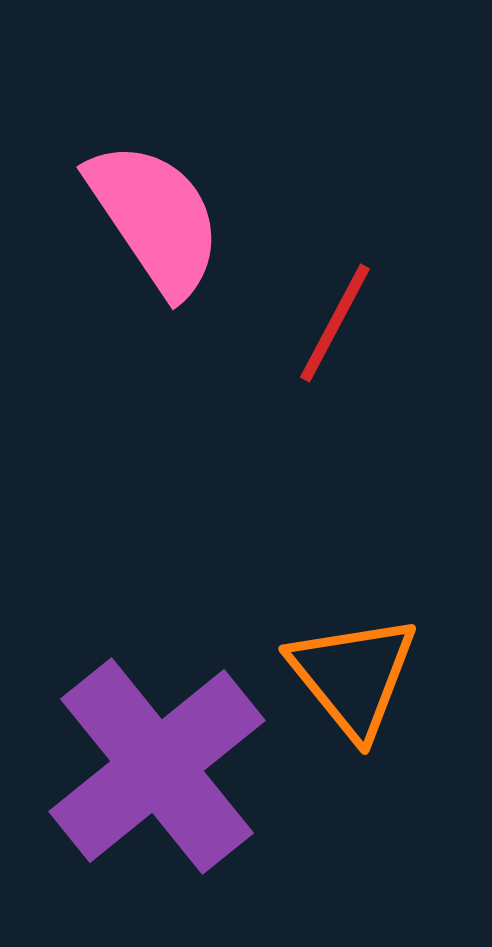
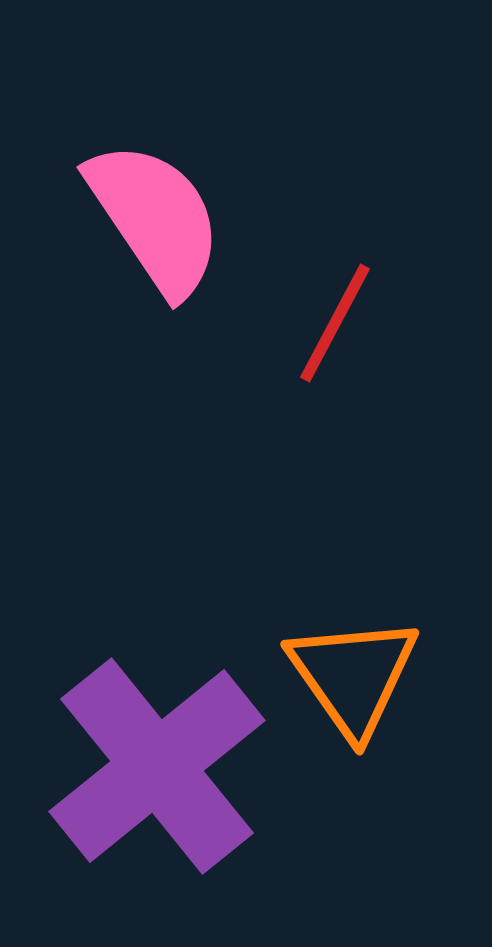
orange triangle: rotated 4 degrees clockwise
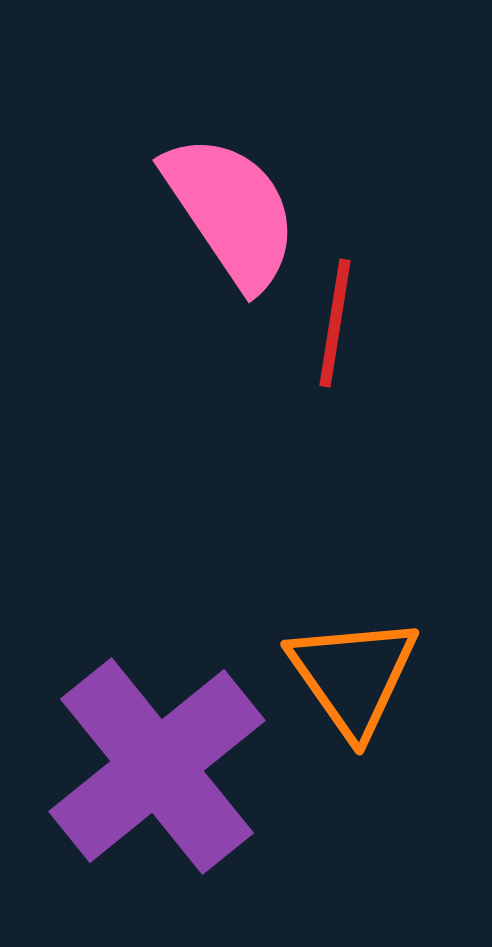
pink semicircle: moved 76 px right, 7 px up
red line: rotated 19 degrees counterclockwise
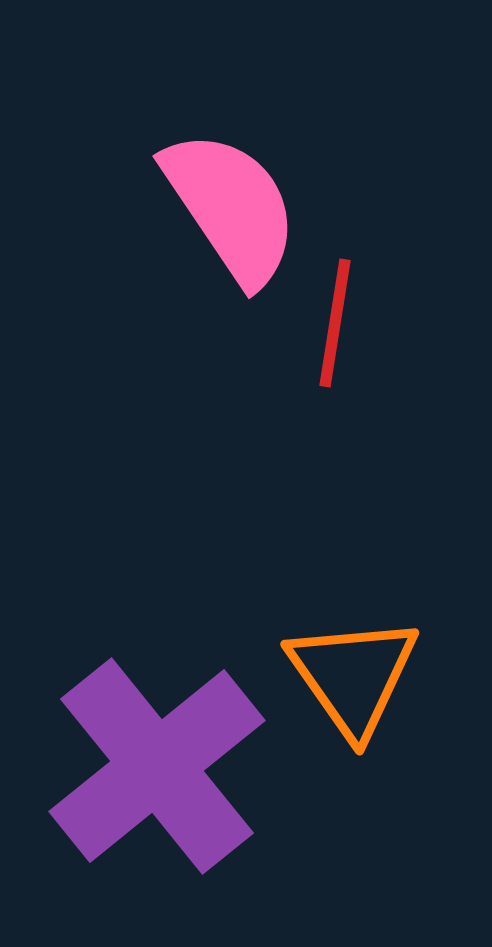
pink semicircle: moved 4 px up
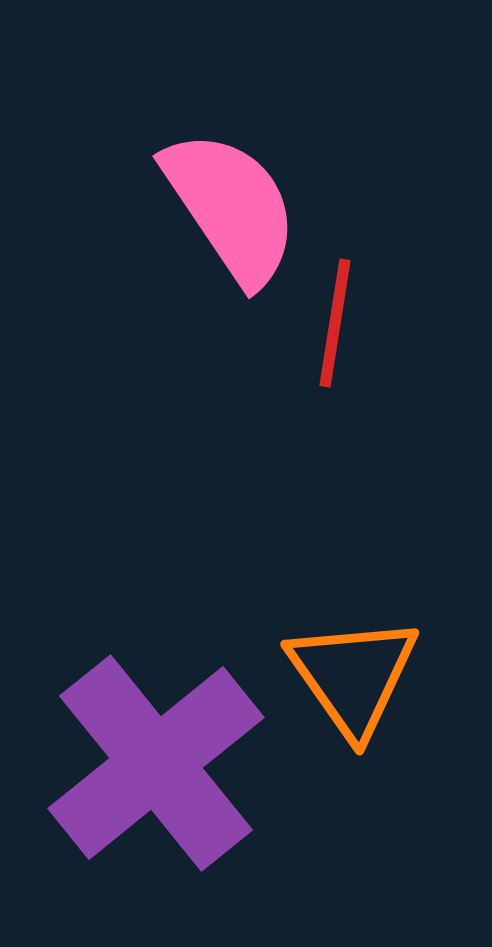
purple cross: moved 1 px left, 3 px up
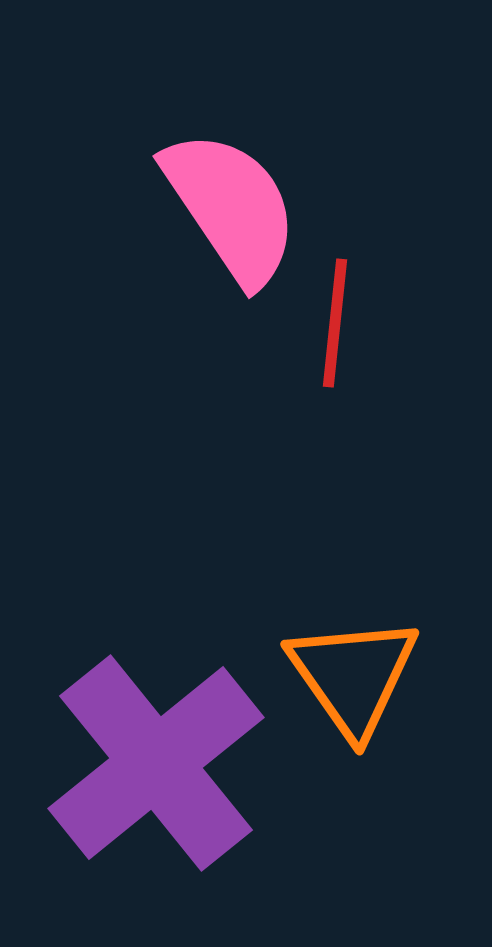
red line: rotated 3 degrees counterclockwise
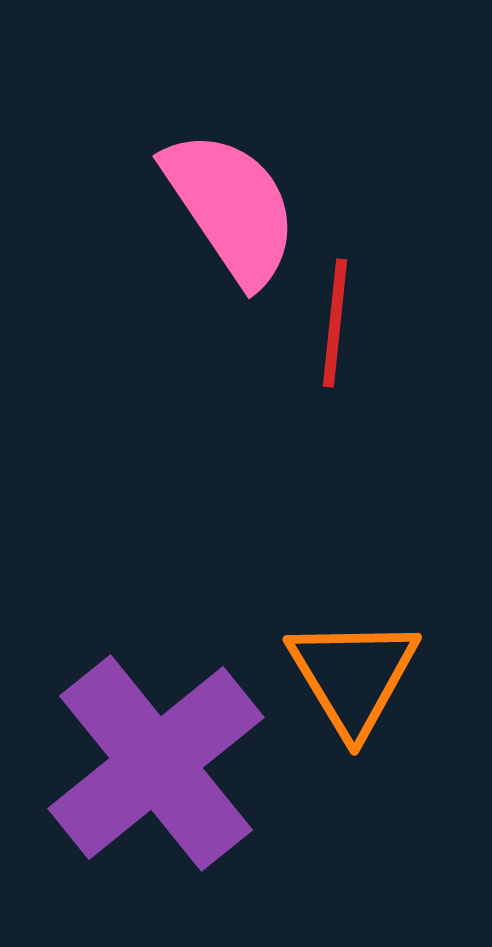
orange triangle: rotated 4 degrees clockwise
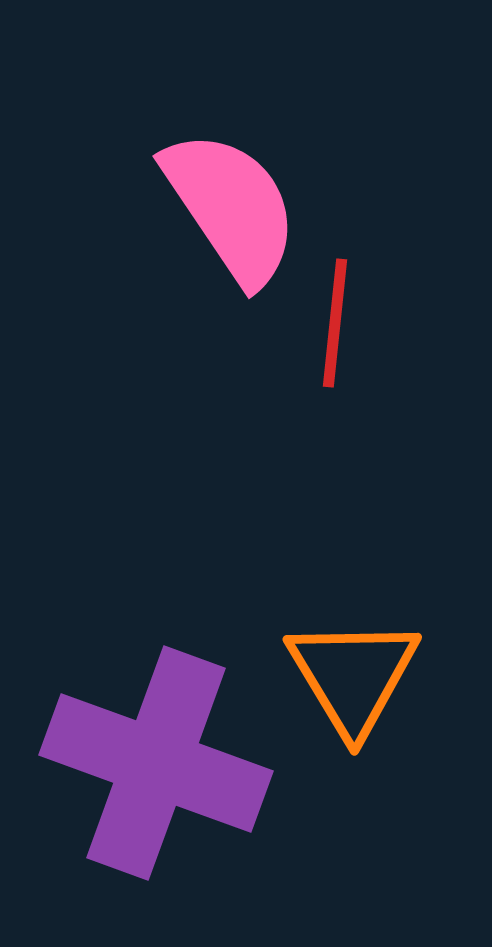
purple cross: rotated 31 degrees counterclockwise
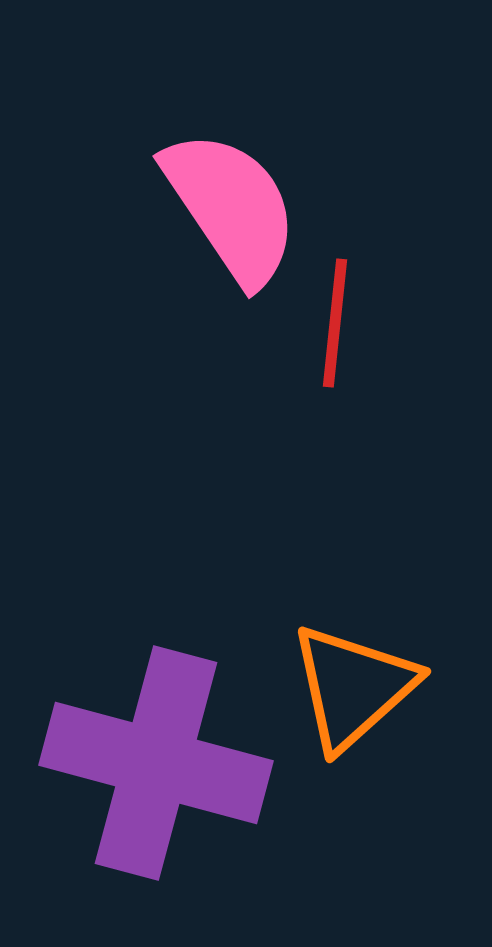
orange triangle: moved 11 px down; rotated 19 degrees clockwise
purple cross: rotated 5 degrees counterclockwise
